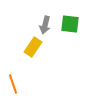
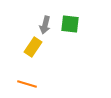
orange line: moved 14 px right; rotated 54 degrees counterclockwise
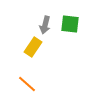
orange line: rotated 24 degrees clockwise
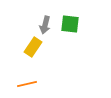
orange line: rotated 54 degrees counterclockwise
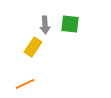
gray arrow: rotated 18 degrees counterclockwise
orange line: moved 2 px left; rotated 12 degrees counterclockwise
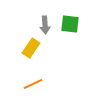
yellow rectangle: moved 2 px left, 1 px down
orange line: moved 8 px right
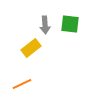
yellow rectangle: rotated 18 degrees clockwise
orange line: moved 11 px left
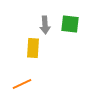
yellow rectangle: moved 2 px right; rotated 48 degrees counterclockwise
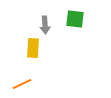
green square: moved 5 px right, 5 px up
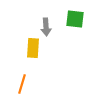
gray arrow: moved 1 px right, 2 px down
orange line: rotated 48 degrees counterclockwise
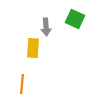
green square: rotated 18 degrees clockwise
orange line: rotated 12 degrees counterclockwise
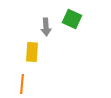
green square: moved 3 px left
yellow rectangle: moved 1 px left, 4 px down
